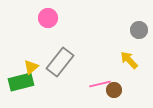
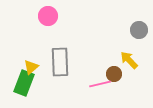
pink circle: moved 2 px up
gray rectangle: rotated 40 degrees counterclockwise
green rectangle: moved 3 px right, 1 px down; rotated 55 degrees counterclockwise
brown circle: moved 16 px up
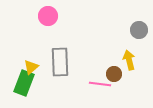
yellow arrow: rotated 30 degrees clockwise
pink line: rotated 20 degrees clockwise
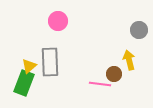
pink circle: moved 10 px right, 5 px down
gray rectangle: moved 10 px left
yellow triangle: moved 2 px left, 1 px up
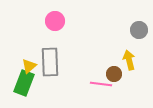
pink circle: moved 3 px left
pink line: moved 1 px right
